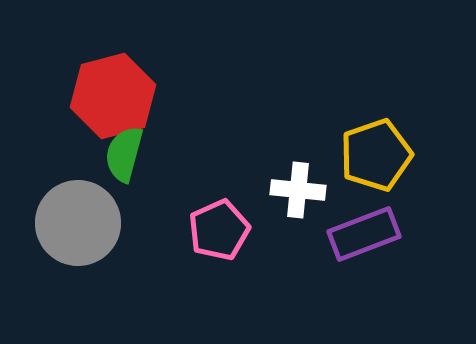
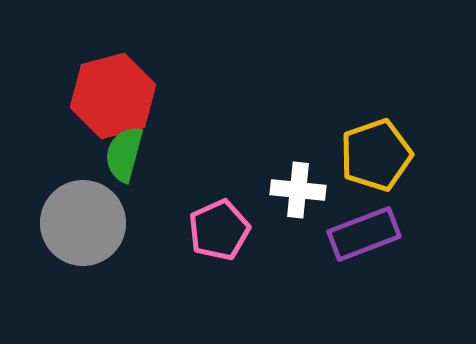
gray circle: moved 5 px right
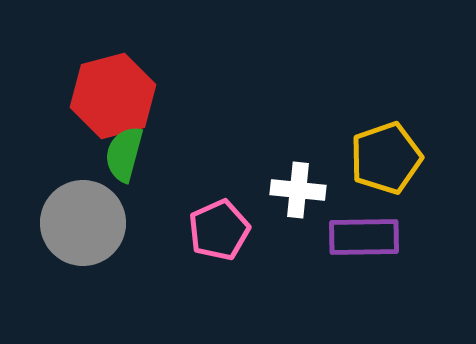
yellow pentagon: moved 10 px right, 3 px down
purple rectangle: moved 3 px down; rotated 20 degrees clockwise
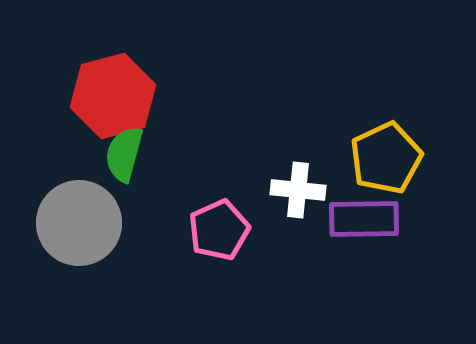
yellow pentagon: rotated 6 degrees counterclockwise
gray circle: moved 4 px left
purple rectangle: moved 18 px up
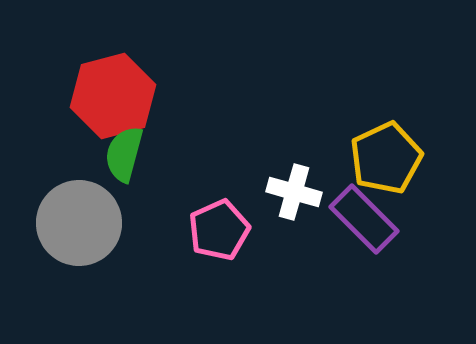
white cross: moved 4 px left, 2 px down; rotated 10 degrees clockwise
purple rectangle: rotated 46 degrees clockwise
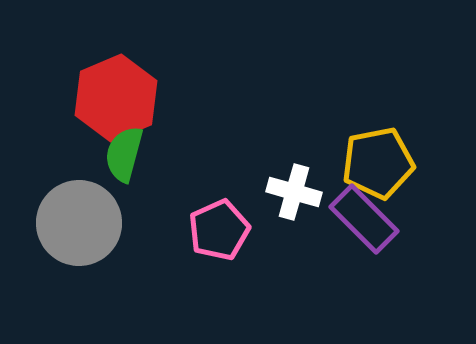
red hexagon: moved 3 px right, 2 px down; rotated 8 degrees counterclockwise
yellow pentagon: moved 8 px left, 5 px down; rotated 14 degrees clockwise
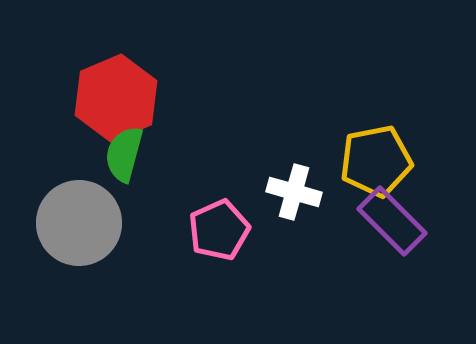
yellow pentagon: moved 2 px left, 2 px up
purple rectangle: moved 28 px right, 2 px down
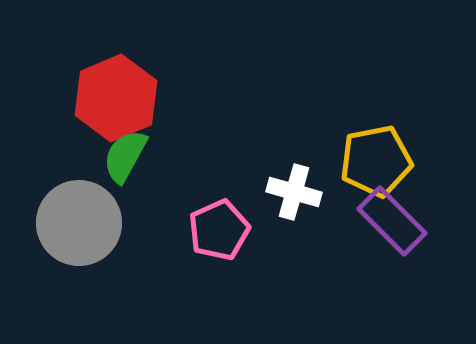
green semicircle: moved 1 px right, 2 px down; rotated 14 degrees clockwise
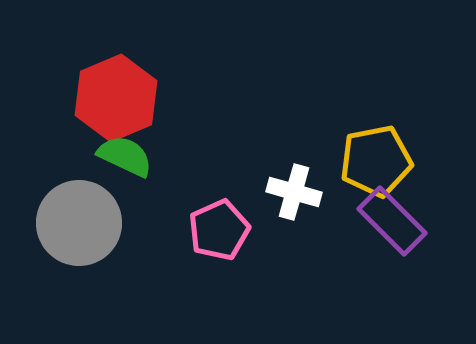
green semicircle: rotated 86 degrees clockwise
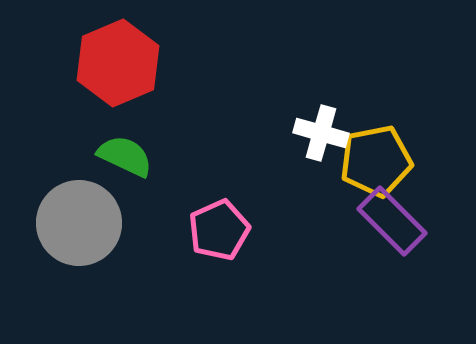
red hexagon: moved 2 px right, 35 px up
white cross: moved 27 px right, 59 px up
